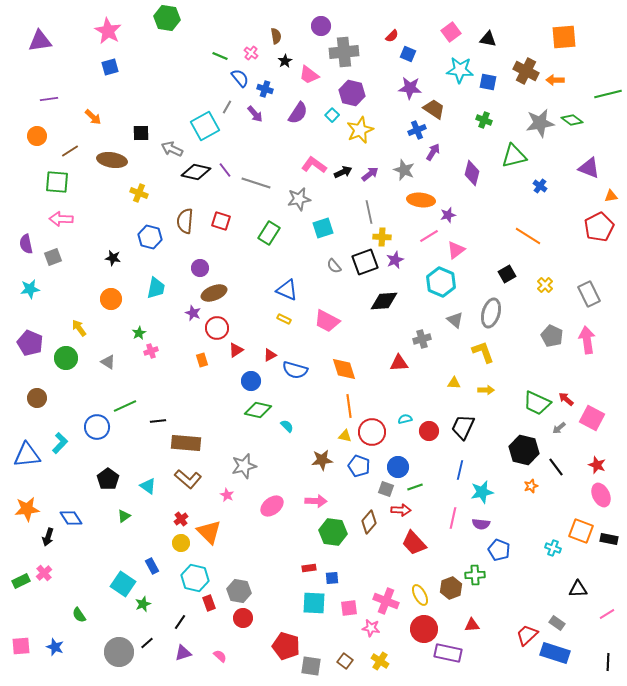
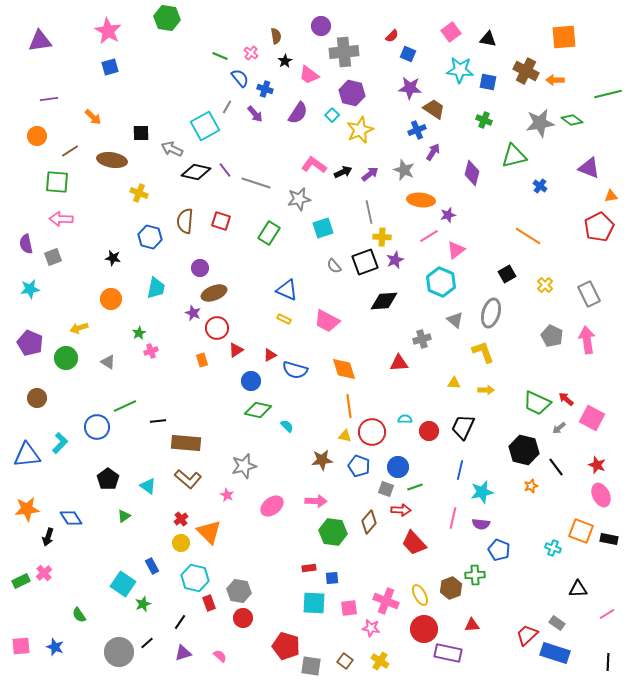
yellow arrow at (79, 328): rotated 72 degrees counterclockwise
cyan semicircle at (405, 419): rotated 16 degrees clockwise
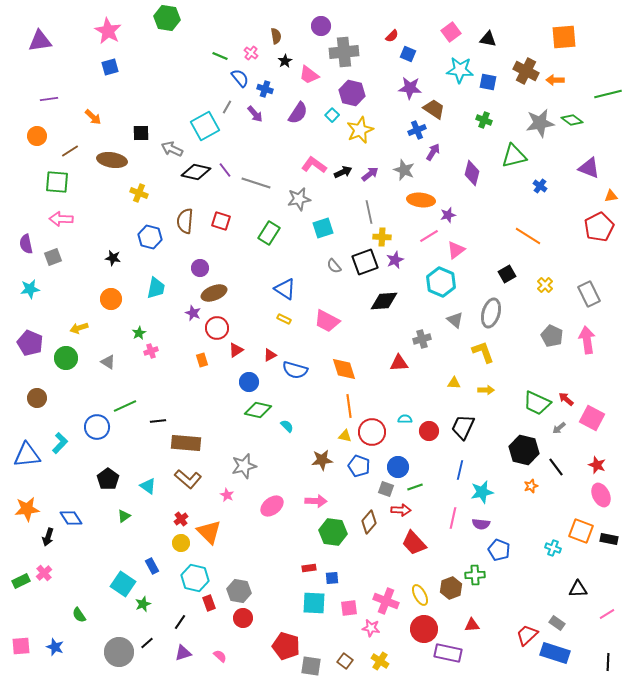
blue triangle at (287, 290): moved 2 px left, 1 px up; rotated 10 degrees clockwise
blue circle at (251, 381): moved 2 px left, 1 px down
